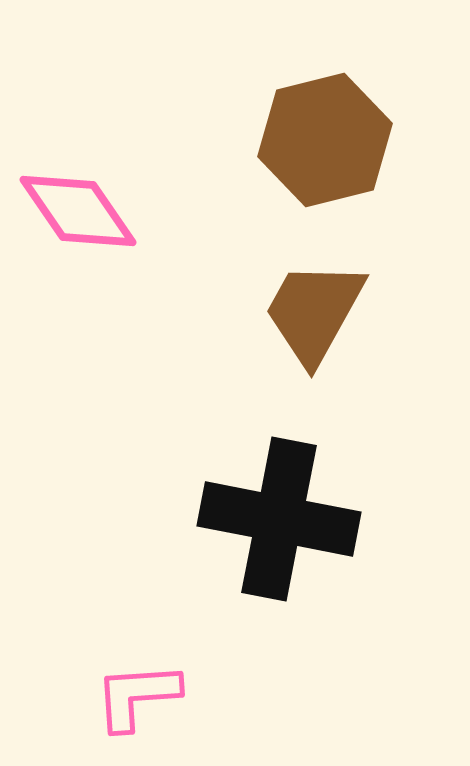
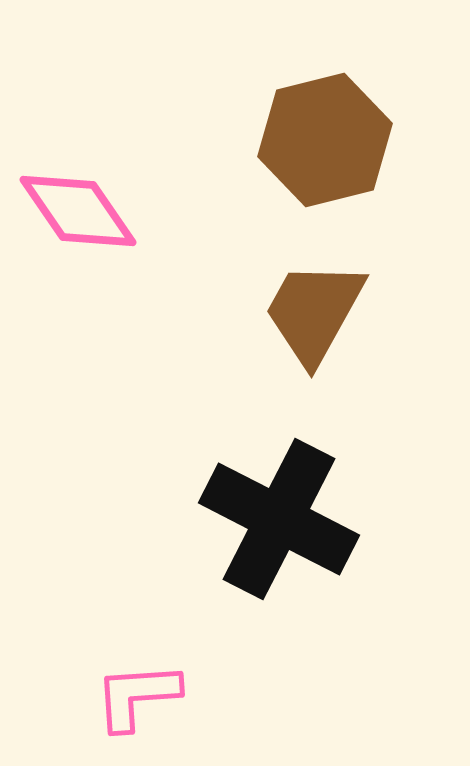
black cross: rotated 16 degrees clockwise
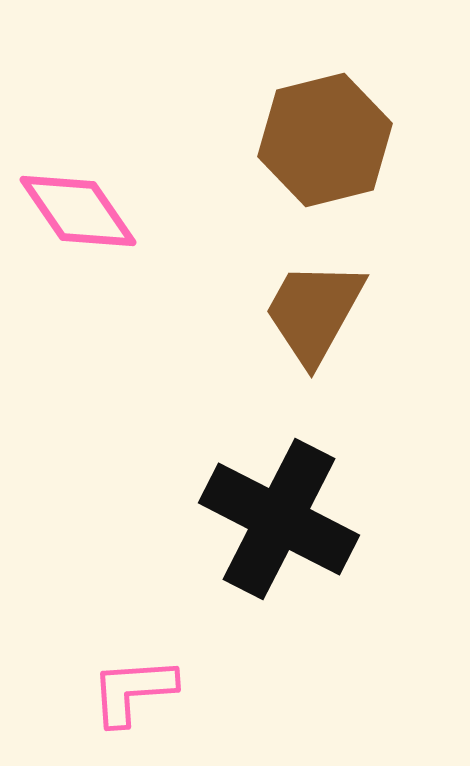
pink L-shape: moved 4 px left, 5 px up
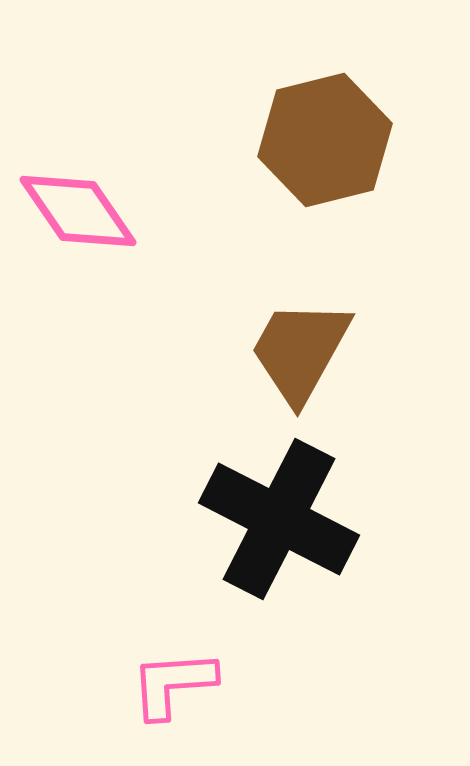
brown trapezoid: moved 14 px left, 39 px down
pink L-shape: moved 40 px right, 7 px up
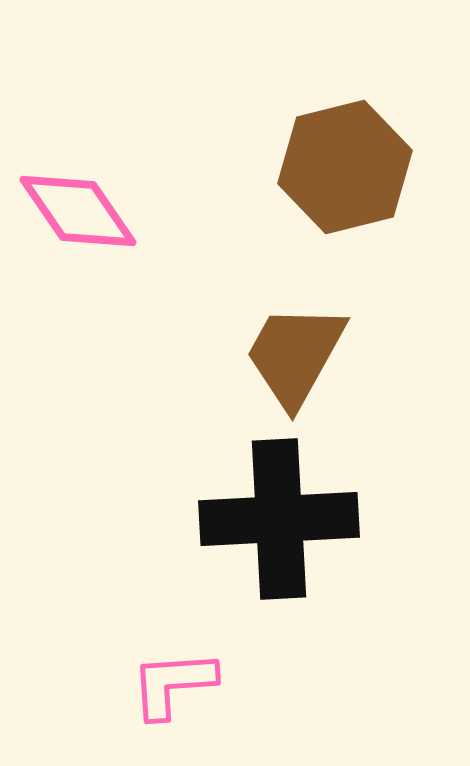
brown hexagon: moved 20 px right, 27 px down
brown trapezoid: moved 5 px left, 4 px down
black cross: rotated 30 degrees counterclockwise
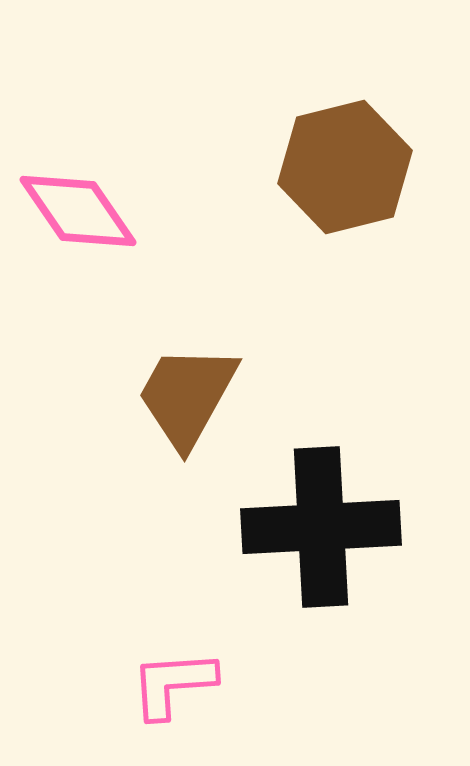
brown trapezoid: moved 108 px left, 41 px down
black cross: moved 42 px right, 8 px down
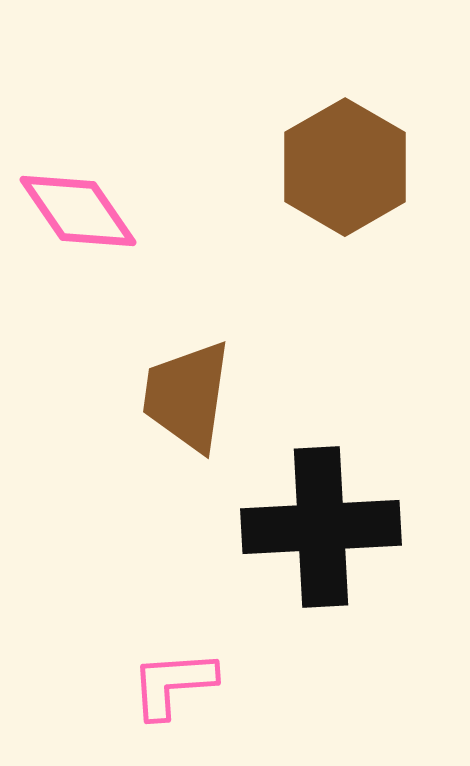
brown hexagon: rotated 16 degrees counterclockwise
brown trapezoid: rotated 21 degrees counterclockwise
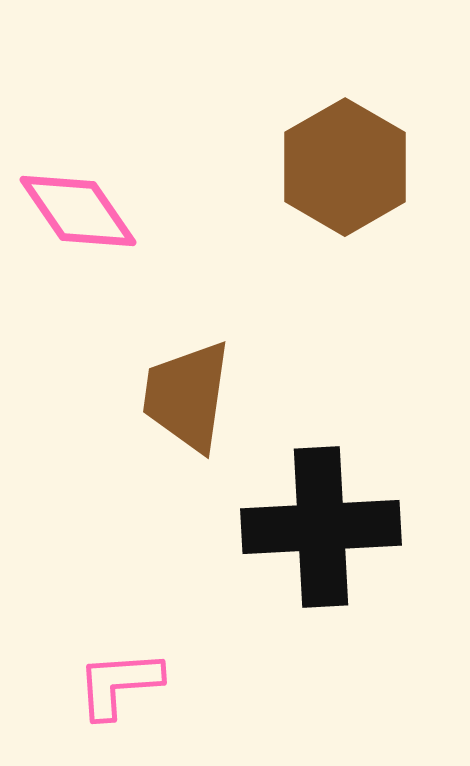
pink L-shape: moved 54 px left
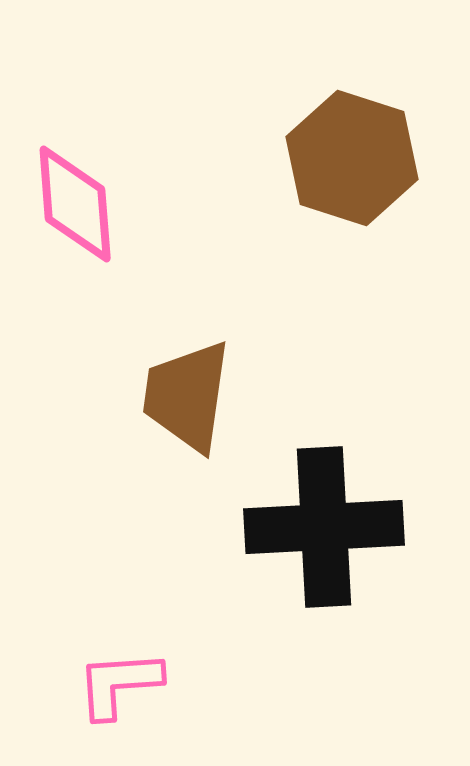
brown hexagon: moved 7 px right, 9 px up; rotated 12 degrees counterclockwise
pink diamond: moved 3 px left, 7 px up; rotated 30 degrees clockwise
black cross: moved 3 px right
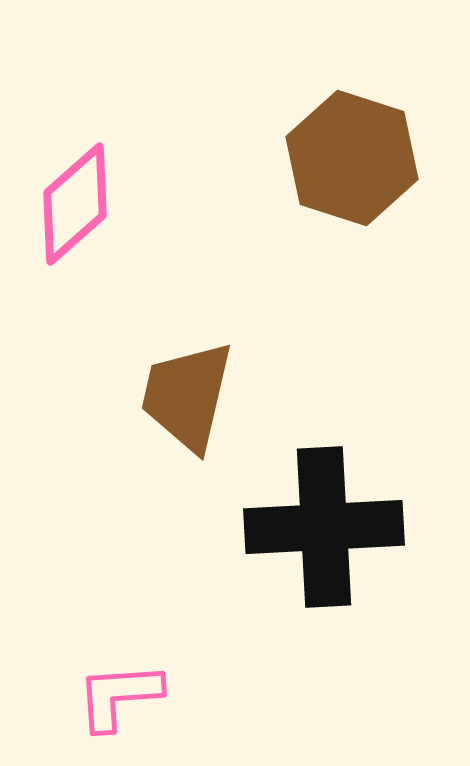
pink diamond: rotated 53 degrees clockwise
brown trapezoid: rotated 5 degrees clockwise
pink L-shape: moved 12 px down
